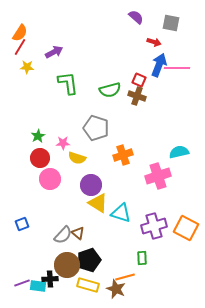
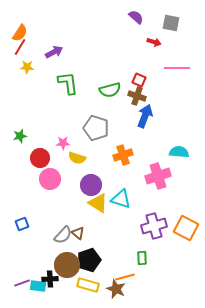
blue arrow: moved 14 px left, 51 px down
green star: moved 18 px left; rotated 16 degrees clockwise
cyan semicircle: rotated 18 degrees clockwise
cyan triangle: moved 14 px up
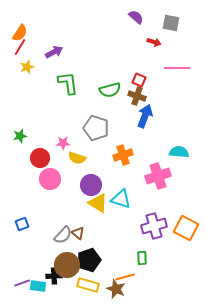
yellow star: rotated 24 degrees counterclockwise
black cross: moved 4 px right, 3 px up
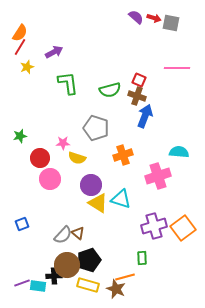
red arrow: moved 24 px up
orange square: moved 3 px left; rotated 25 degrees clockwise
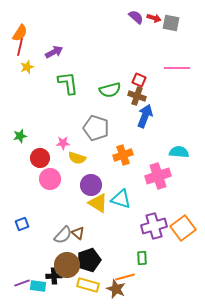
red line: rotated 18 degrees counterclockwise
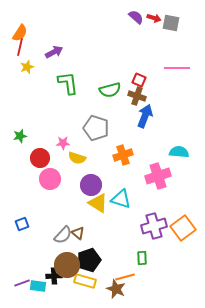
yellow rectangle: moved 3 px left, 4 px up
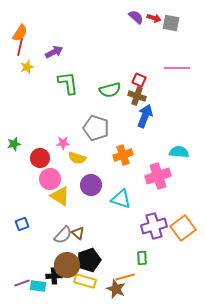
green star: moved 6 px left, 8 px down
yellow triangle: moved 38 px left, 7 px up
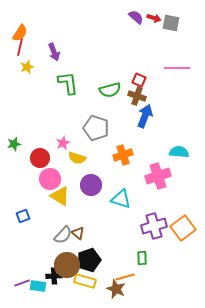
purple arrow: rotated 96 degrees clockwise
pink star: rotated 24 degrees counterclockwise
blue square: moved 1 px right, 8 px up
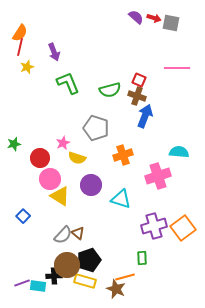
green L-shape: rotated 15 degrees counterclockwise
blue square: rotated 24 degrees counterclockwise
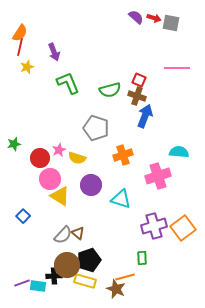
pink star: moved 4 px left, 7 px down
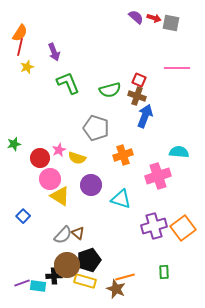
green rectangle: moved 22 px right, 14 px down
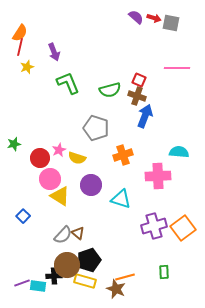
pink cross: rotated 15 degrees clockwise
